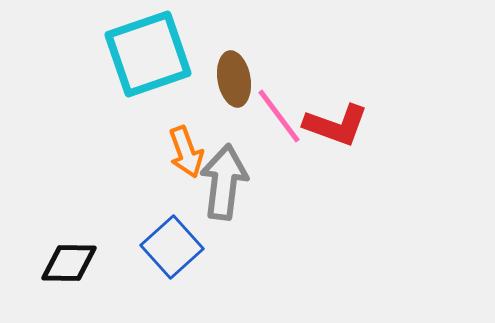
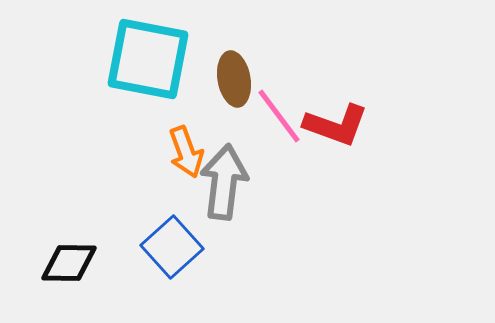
cyan square: moved 5 px down; rotated 30 degrees clockwise
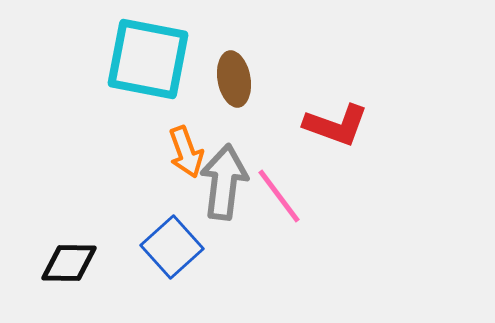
pink line: moved 80 px down
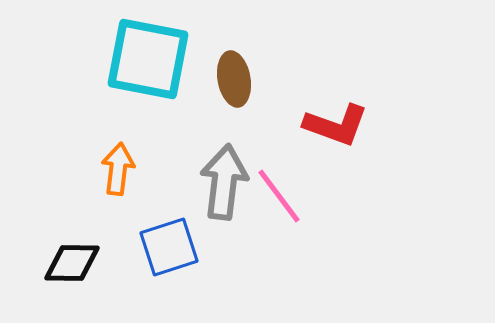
orange arrow: moved 68 px left, 17 px down; rotated 153 degrees counterclockwise
blue square: moved 3 px left; rotated 24 degrees clockwise
black diamond: moved 3 px right
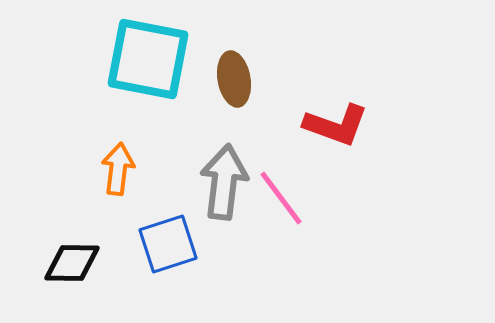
pink line: moved 2 px right, 2 px down
blue square: moved 1 px left, 3 px up
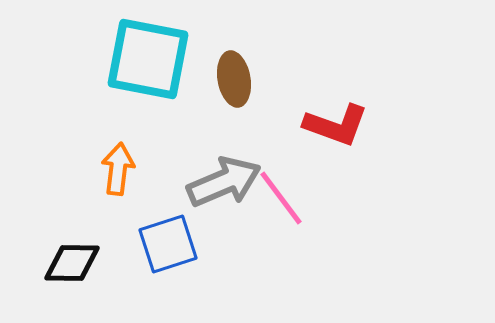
gray arrow: rotated 60 degrees clockwise
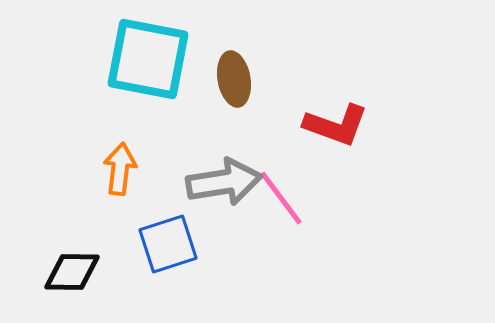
orange arrow: moved 2 px right
gray arrow: rotated 14 degrees clockwise
black diamond: moved 9 px down
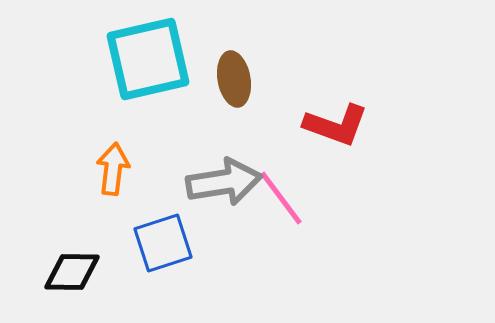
cyan square: rotated 24 degrees counterclockwise
orange arrow: moved 7 px left
blue square: moved 5 px left, 1 px up
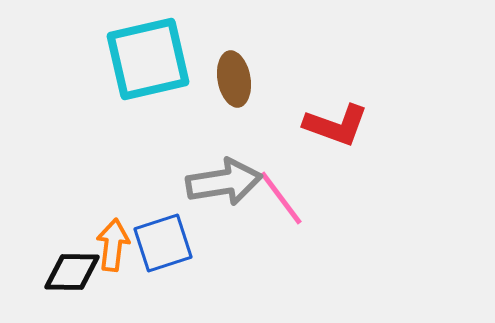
orange arrow: moved 76 px down
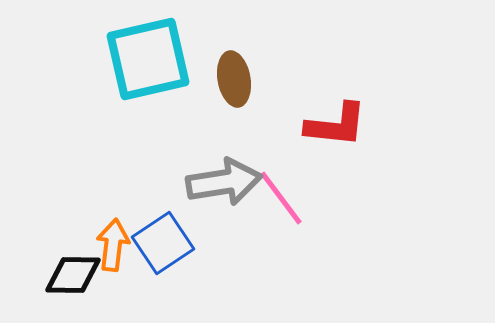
red L-shape: rotated 14 degrees counterclockwise
blue square: rotated 16 degrees counterclockwise
black diamond: moved 1 px right, 3 px down
